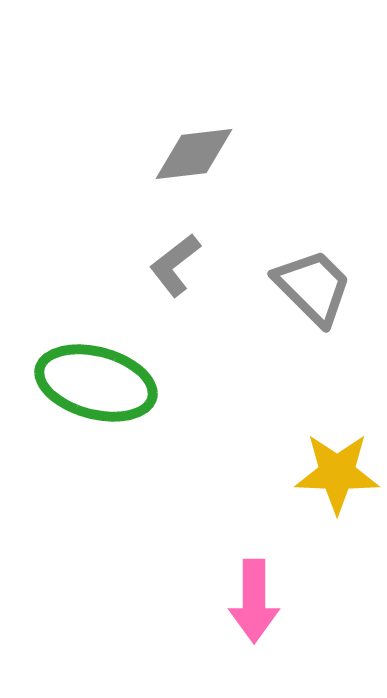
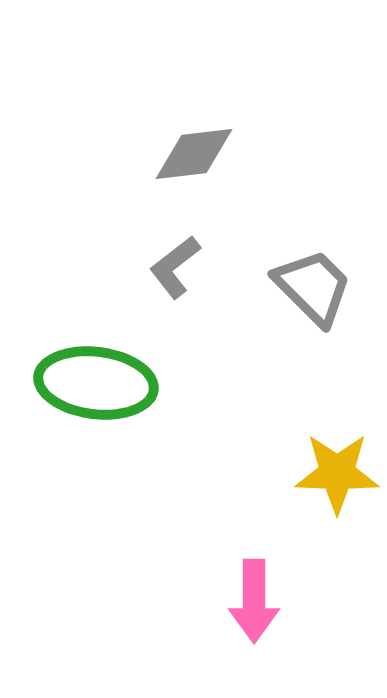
gray L-shape: moved 2 px down
green ellipse: rotated 8 degrees counterclockwise
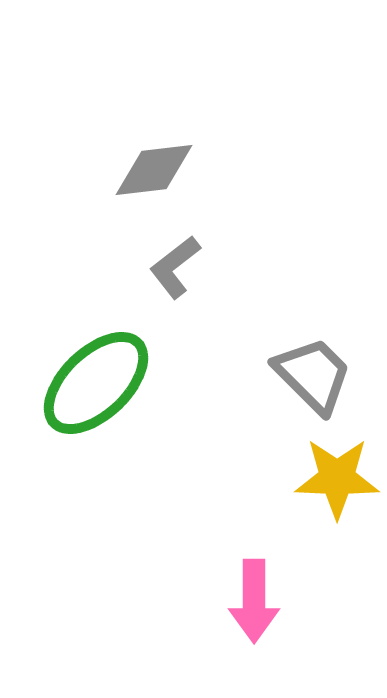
gray diamond: moved 40 px left, 16 px down
gray trapezoid: moved 88 px down
green ellipse: rotated 51 degrees counterclockwise
yellow star: moved 5 px down
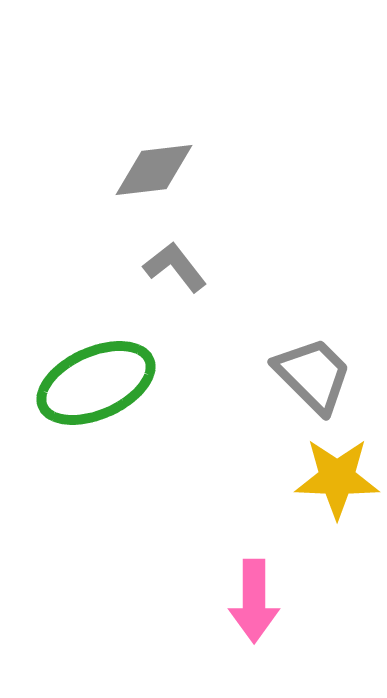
gray L-shape: rotated 90 degrees clockwise
green ellipse: rotated 20 degrees clockwise
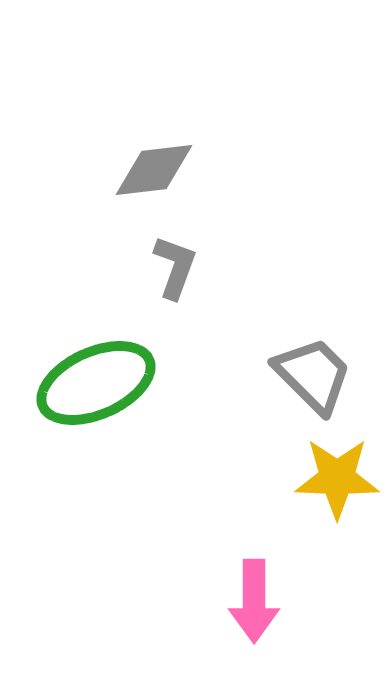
gray L-shape: rotated 58 degrees clockwise
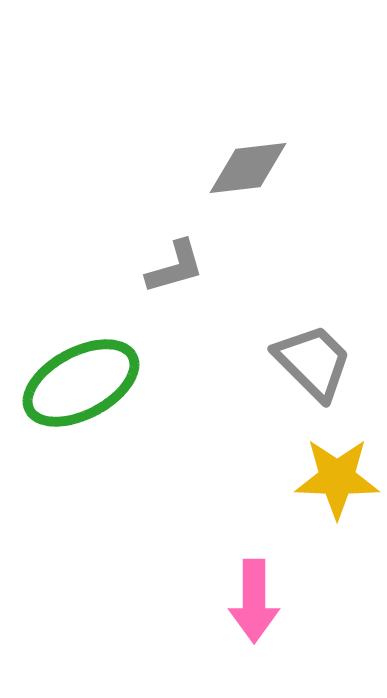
gray diamond: moved 94 px right, 2 px up
gray L-shape: rotated 54 degrees clockwise
gray trapezoid: moved 13 px up
green ellipse: moved 15 px left; rotated 4 degrees counterclockwise
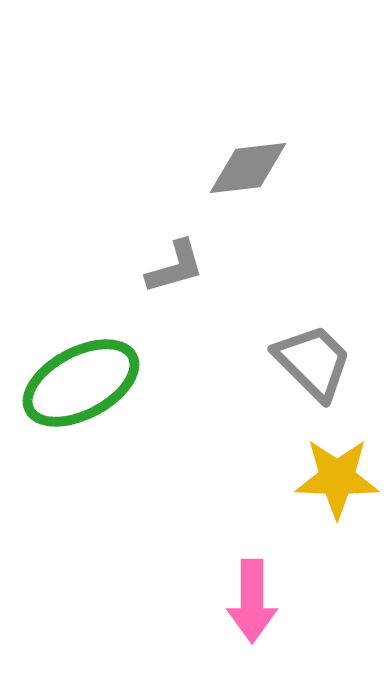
pink arrow: moved 2 px left
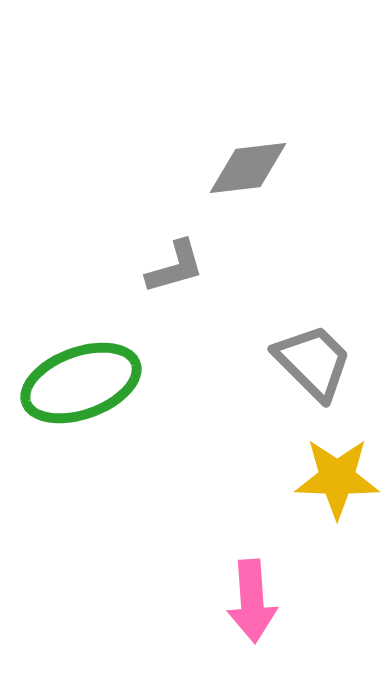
green ellipse: rotated 8 degrees clockwise
pink arrow: rotated 4 degrees counterclockwise
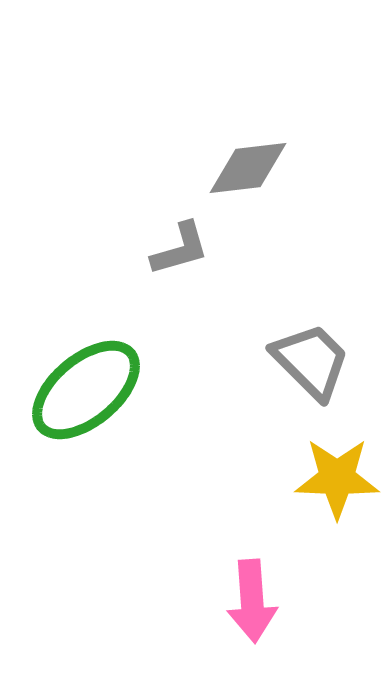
gray L-shape: moved 5 px right, 18 px up
gray trapezoid: moved 2 px left, 1 px up
green ellipse: moved 5 px right, 7 px down; rotated 20 degrees counterclockwise
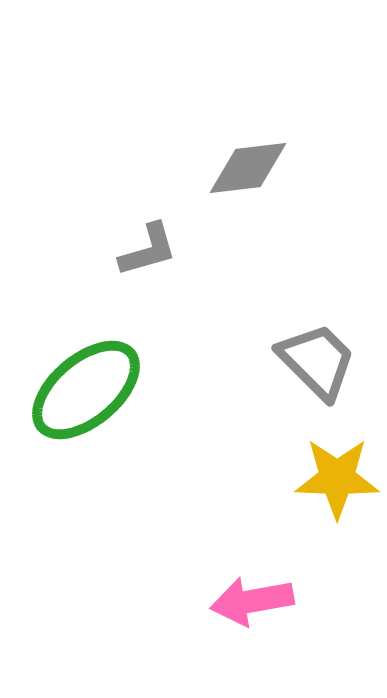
gray L-shape: moved 32 px left, 1 px down
gray trapezoid: moved 6 px right
pink arrow: rotated 84 degrees clockwise
